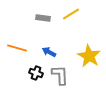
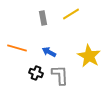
gray rectangle: rotated 72 degrees clockwise
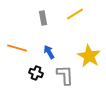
yellow line: moved 4 px right
blue arrow: rotated 32 degrees clockwise
gray L-shape: moved 5 px right
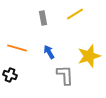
yellow star: rotated 25 degrees clockwise
black cross: moved 26 px left, 2 px down
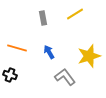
gray L-shape: moved 2 px down; rotated 35 degrees counterclockwise
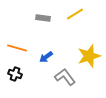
gray rectangle: rotated 72 degrees counterclockwise
blue arrow: moved 3 px left, 5 px down; rotated 96 degrees counterclockwise
black cross: moved 5 px right, 1 px up
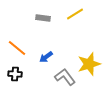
orange line: rotated 24 degrees clockwise
yellow star: moved 8 px down
black cross: rotated 16 degrees counterclockwise
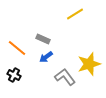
gray rectangle: moved 21 px down; rotated 16 degrees clockwise
black cross: moved 1 px left, 1 px down; rotated 24 degrees clockwise
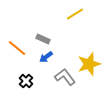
black cross: moved 12 px right, 6 px down; rotated 16 degrees clockwise
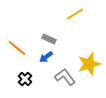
gray rectangle: moved 6 px right
black cross: moved 1 px left, 2 px up
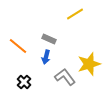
orange line: moved 1 px right, 2 px up
blue arrow: rotated 40 degrees counterclockwise
black cross: moved 1 px left, 3 px down
